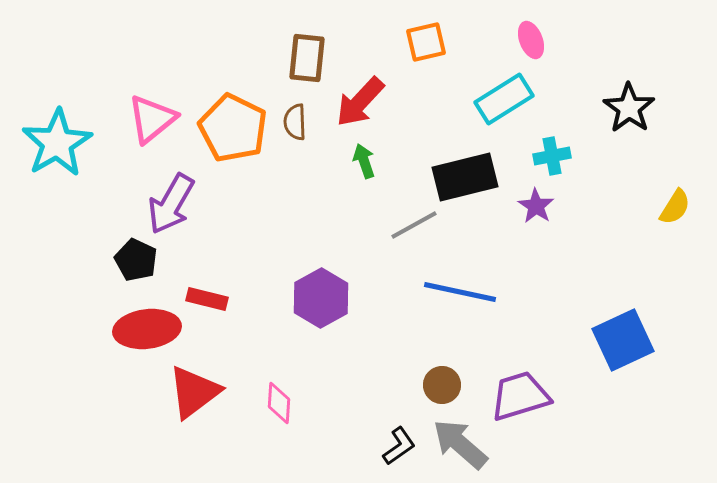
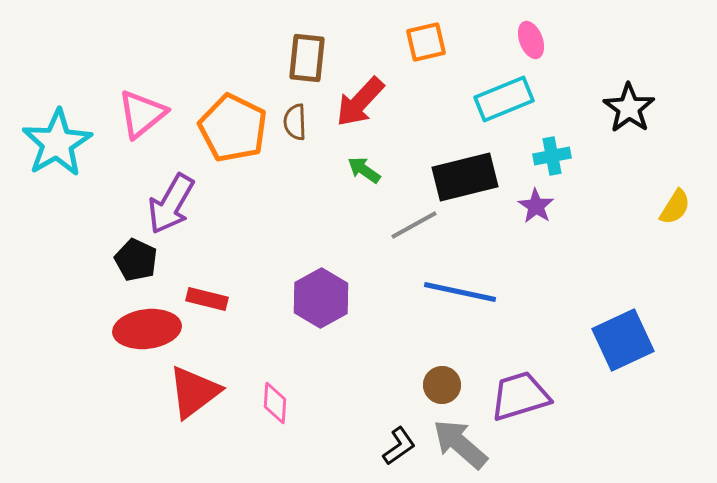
cyan rectangle: rotated 10 degrees clockwise
pink triangle: moved 10 px left, 5 px up
green arrow: moved 9 px down; rotated 36 degrees counterclockwise
pink diamond: moved 4 px left
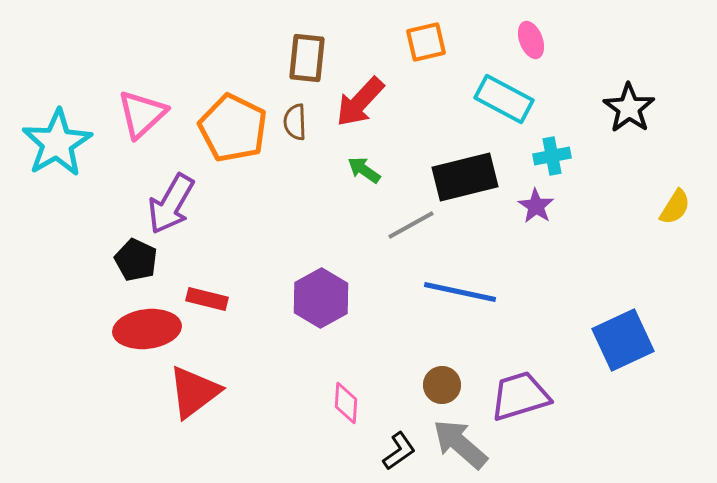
cyan rectangle: rotated 50 degrees clockwise
pink triangle: rotated 4 degrees counterclockwise
gray line: moved 3 px left
pink diamond: moved 71 px right
black L-shape: moved 5 px down
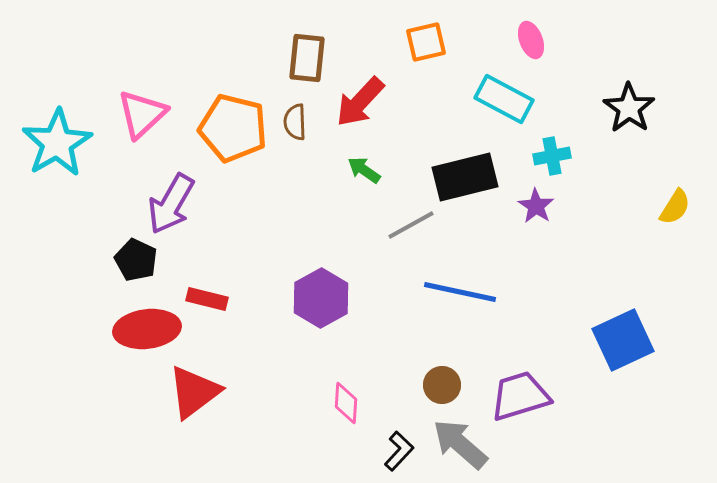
orange pentagon: rotated 12 degrees counterclockwise
black L-shape: rotated 12 degrees counterclockwise
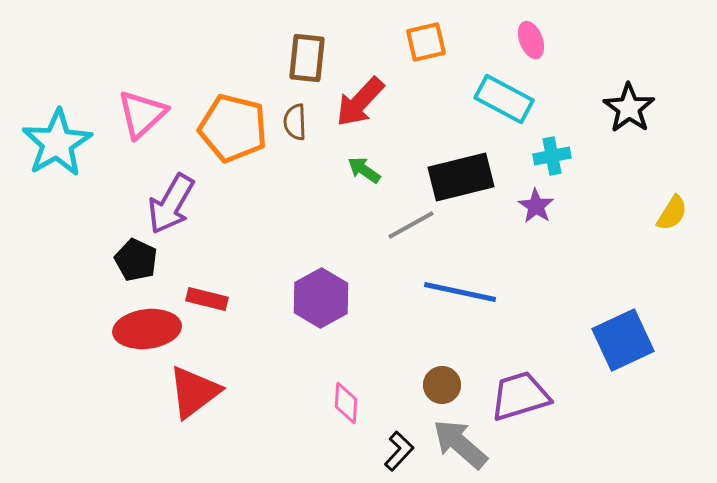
black rectangle: moved 4 px left
yellow semicircle: moved 3 px left, 6 px down
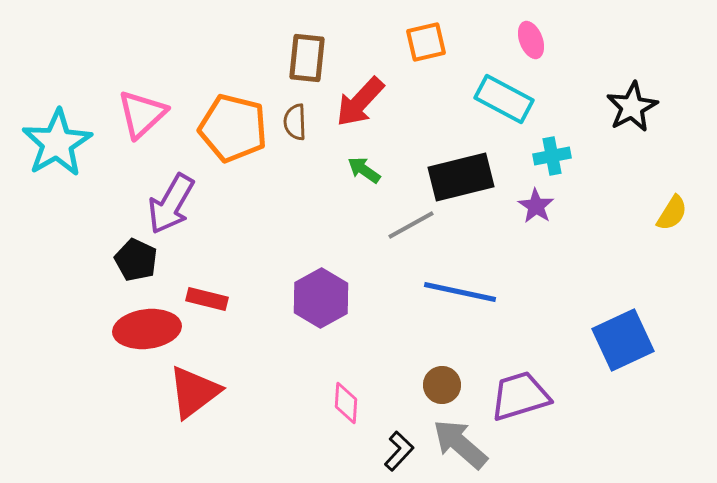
black star: moved 3 px right, 1 px up; rotated 9 degrees clockwise
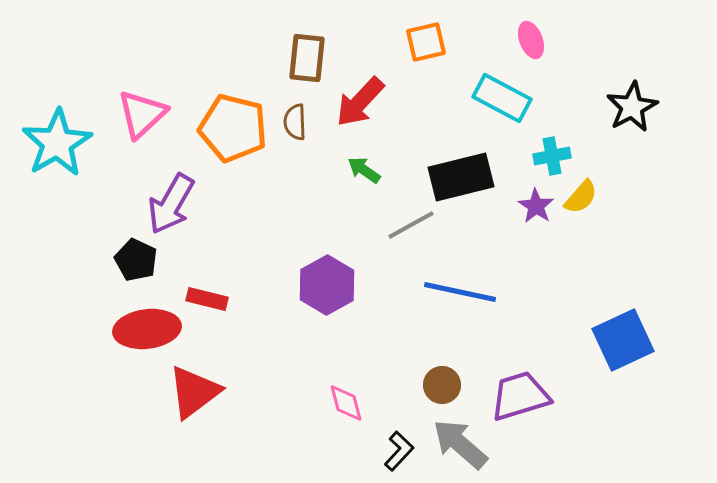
cyan rectangle: moved 2 px left, 1 px up
yellow semicircle: moved 91 px left, 16 px up; rotated 9 degrees clockwise
purple hexagon: moved 6 px right, 13 px up
pink diamond: rotated 18 degrees counterclockwise
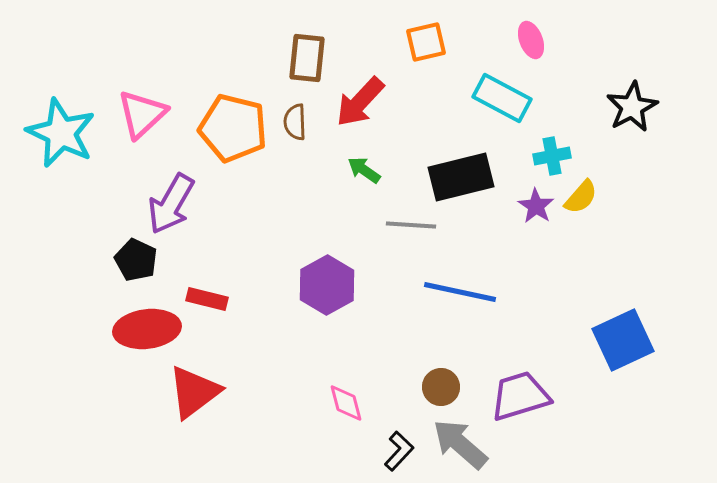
cyan star: moved 4 px right, 10 px up; rotated 16 degrees counterclockwise
gray line: rotated 33 degrees clockwise
brown circle: moved 1 px left, 2 px down
